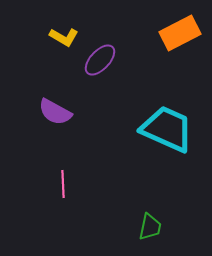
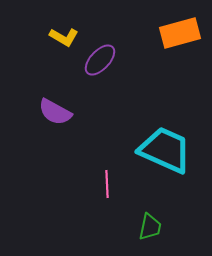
orange rectangle: rotated 12 degrees clockwise
cyan trapezoid: moved 2 px left, 21 px down
pink line: moved 44 px right
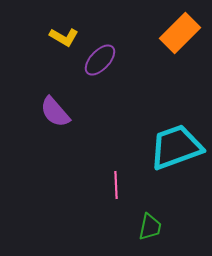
orange rectangle: rotated 30 degrees counterclockwise
purple semicircle: rotated 20 degrees clockwise
cyan trapezoid: moved 11 px right, 3 px up; rotated 44 degrees counterclockwise
pink line: moved 9 px right, 1 px down
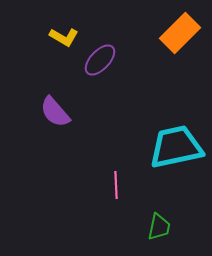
cyan trapezoid: rotated 8 degrees clockwise
green trapezoid: moved 9 px right
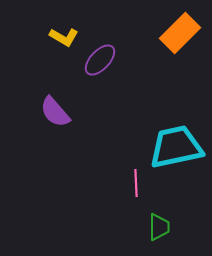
pink line: moved 20 px right, 2 px up
green trapezoid: rotated 12 degrees counterclockwise
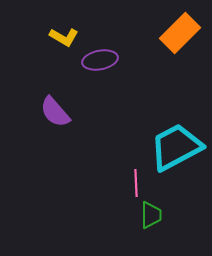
purple ellipse: rotated 36 degrees clockwise
cyan trapezoid: rotated 16 degrees counterclockwise
green trapezoid: moved 8 px left, 12 px up
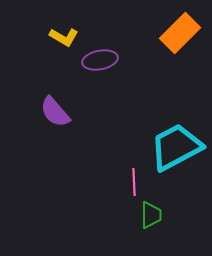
pink line: moved 2 px left, 1 px up
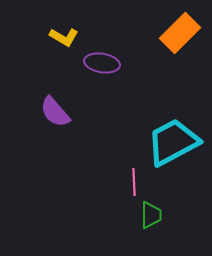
purple ellipse: moved 2 px right, 3 px down; rotated 20 degrees clockwise
cyan trapezoid: moved 3 px left, 5 px up
